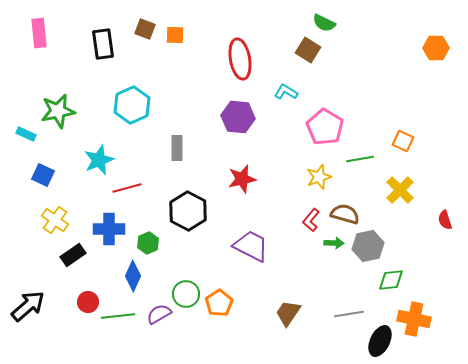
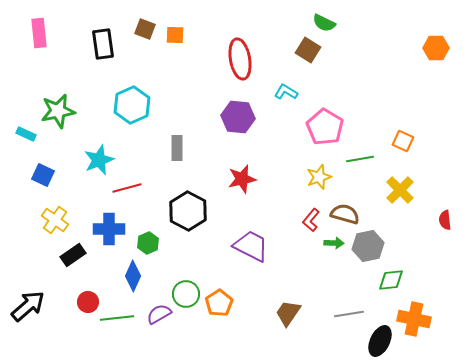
red semicircle at (445, 220): rotated 12 degrees clockwise
green line at (118, 316): moved 1 px left, 2 px down
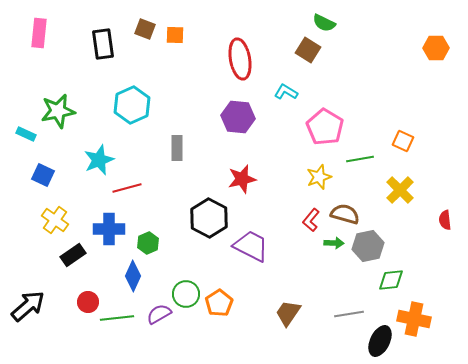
pink rectangle at (39, 33): rotated 12 degrees clockwise
black hexagon at (188, 211): moved 21 px right, 7 px down
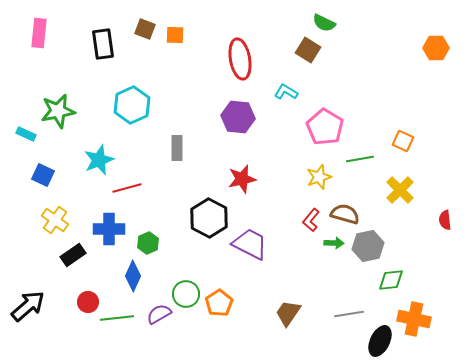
purple trapezoid at (251, 246): moved 1 px left, 2 px up
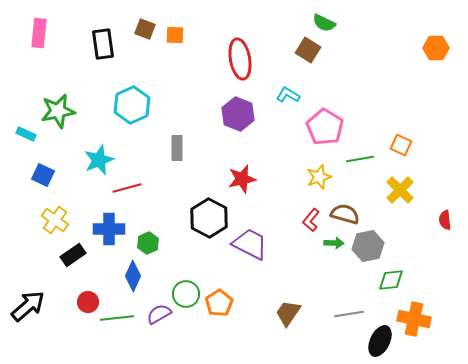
cyan L-shape at (286, 92): moved 2 px right, 3 px down
purple hexagon at (238, 117): moved 3 px up; rotated 16 degrees clockwise
orange square at (403, 141): moved 2 px left, 4 px down
